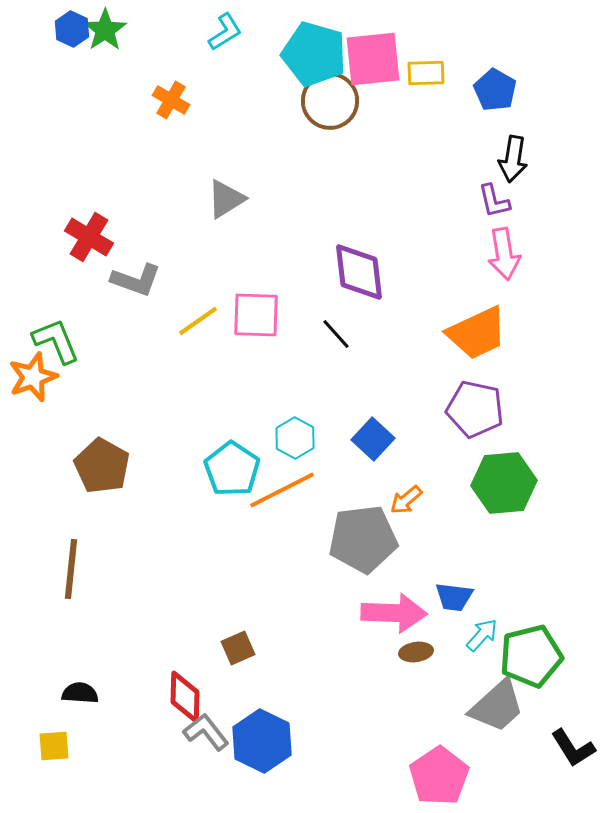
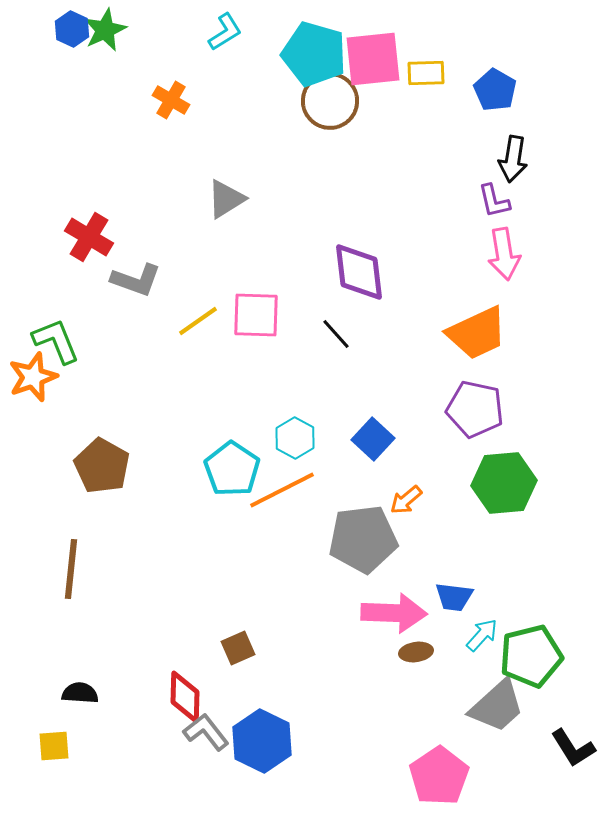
green star at (105, 30): rotated 9 degrees clockwise
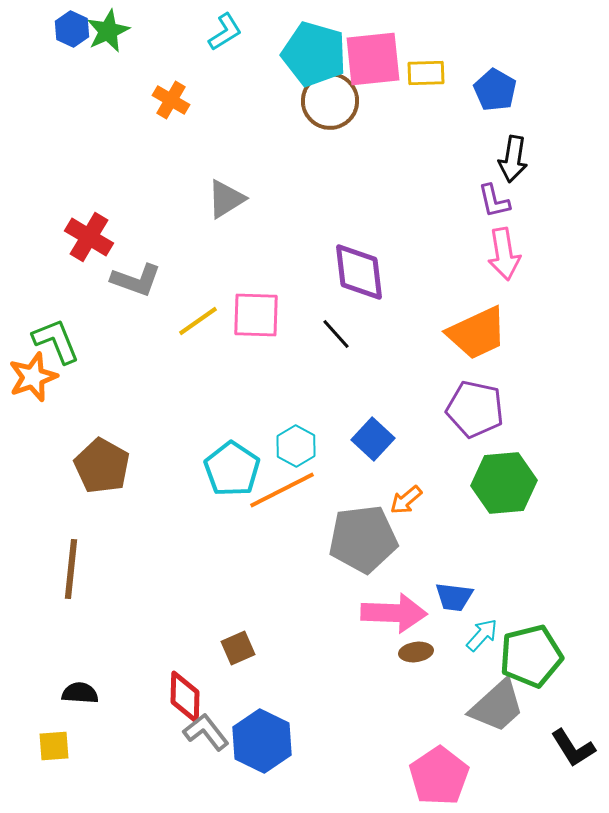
green star at (105, 30): moved 3 px right, 1 px down
cyan hexagon at (295, 438): moved 1 px right, 8 px down
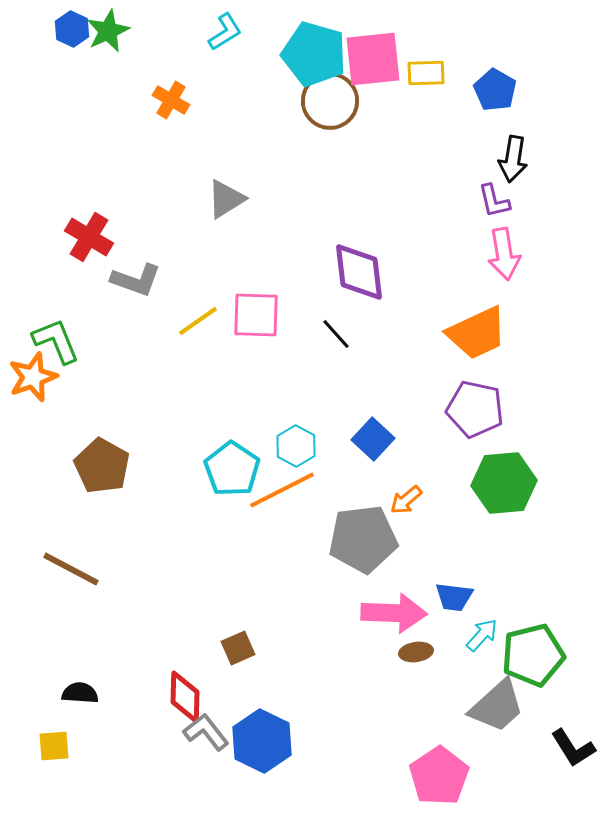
brown line at (71, 569): rotated 68 degrees counterclockwise
green pentagon at (531, 656): moved 2 px right, 1 px up
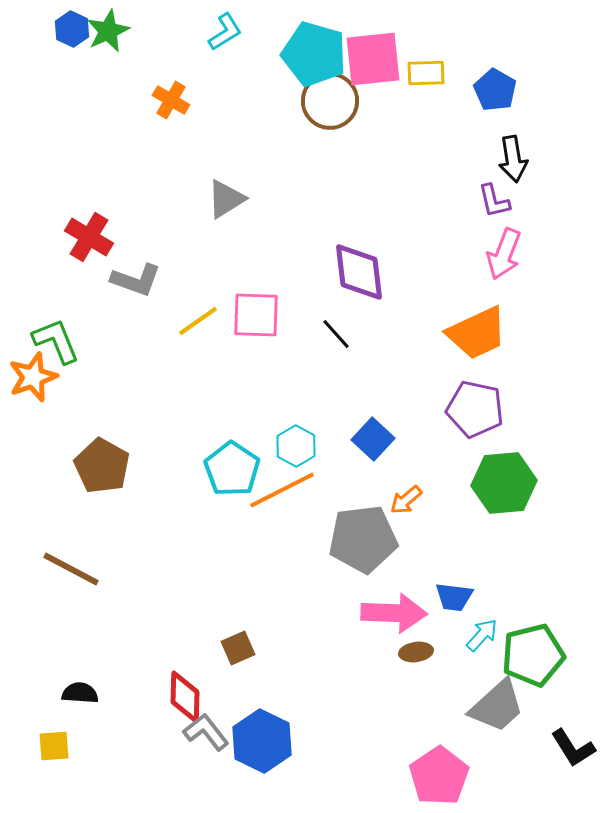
black arrow at (513, 159): rotated 18 degrees counterclockwise
pink arrow at (504, 254): rotated 30 degrees clockwise
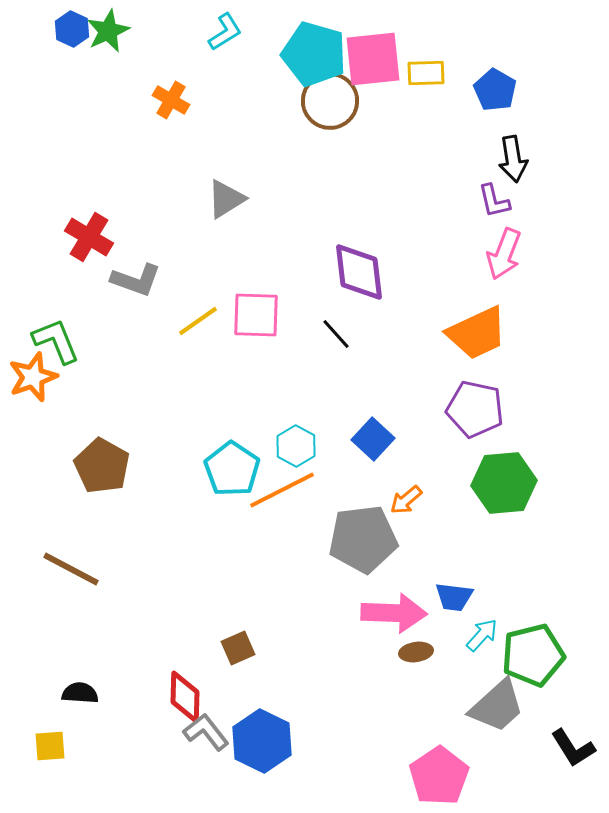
yellow square at (54, 746): moved 4 px left
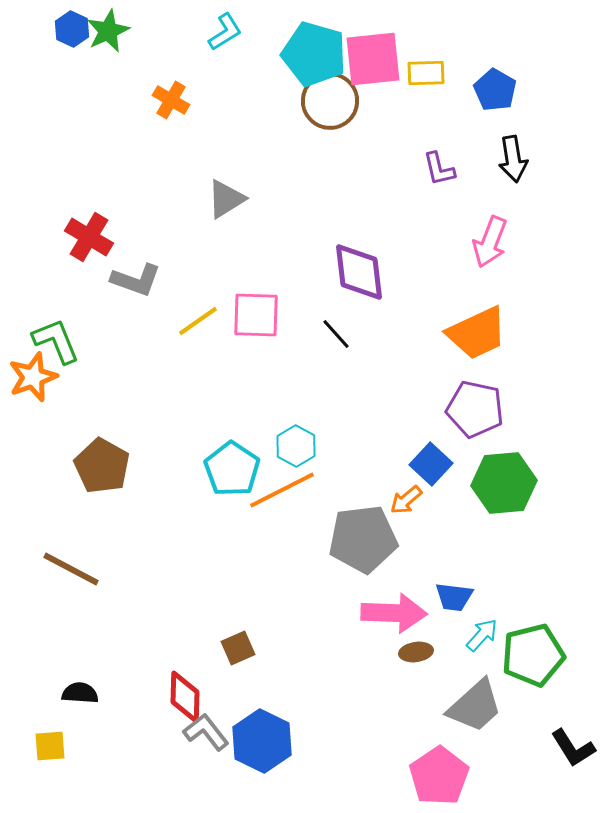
purple L-shape at (494, 201): moved 55 px left, 32 px up
pink arrow at (504, 254): moved 14 px left, 12 px up
blue square at (373, 439): moved 58 px right, 25 px down
gray trapezoid at (497, 706): moved 22 px left
